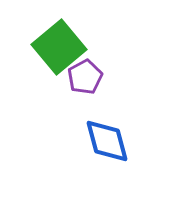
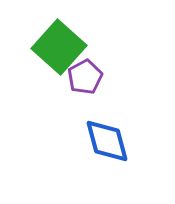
green square: rotated 8 degrees counterclockwise
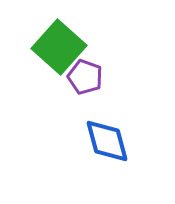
purple pentagon: rotated 24 degrees counterclockwise
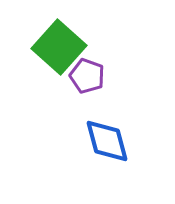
purple pentagon: moved 2 px right, 1 px up
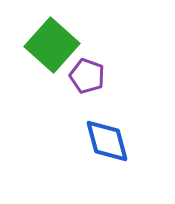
green square: moved 7 px left, 2 px up
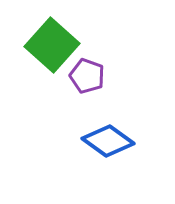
blue diamond: moved 1 px right; rotated 39 degrees counterclockwise
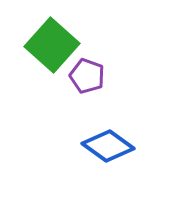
blue diamond: moved 5 px down
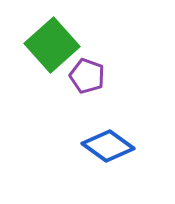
green square: rotated 6 degrees clockwise
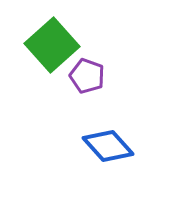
blue diamond: rotated 12 degrees clockwise
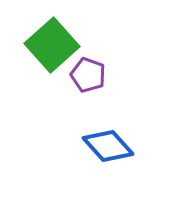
purple pentagon: moved 1 px right, 1 px up
